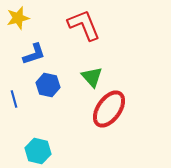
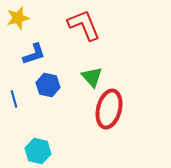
red ellipse: rotated 21 degrees counterclockwise
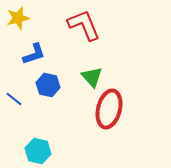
blue line: rotated 36 degrees counterclockwise
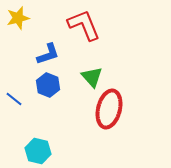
blue L-shape: moved 14 px right
blue hexagon: rotated 10 degrees clockwise
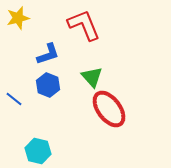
red ellipse: rotated 51 degrees counterclockwise
